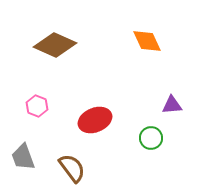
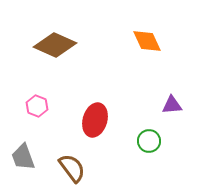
red ellipse: rotated 52 degrees counterclockwise
green circle: moved 2 px left, 3 px down
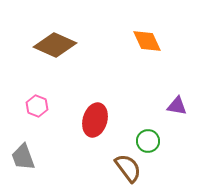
purple triangle: moved 5 px right, 1 px down; rotated 15 degrees clockwise
green circle: moved 1 px left
brown semicircle: moved 56 px right
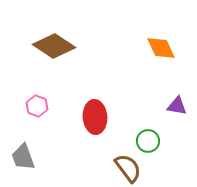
orange diamond: moved 14 px right, 7 px down
brown diamond: moved 1 px left, 1 px down; rotated 9 degrees clockwise
red ellipse: moved 3 px up; rotated 20 degrees counterclockwise
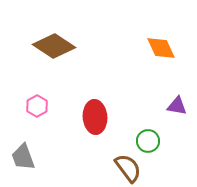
pink hexagon: rotated 10 degrees clockwise
